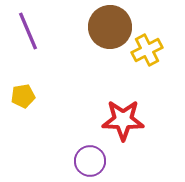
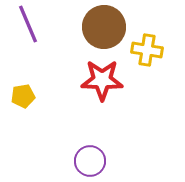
brown circle: moved 6 px left
purple line: moved 7 px up
yellow cross: rotated 36 degrees clockwise
red star: moved 21 px left, 40 px up
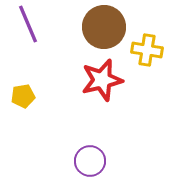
red star: rotated 15 degrees counterclockwise
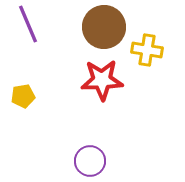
red star: rotated 12 degrees clockwise
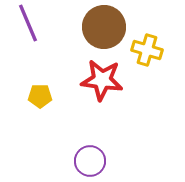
purple line: moved 1 px up
yellow cross: rotated 8 degrees clockwise
red star: rotated 9 degrees clockwise
yellow pentagon: moved 17 px right; rotated 10 degrees clockwise
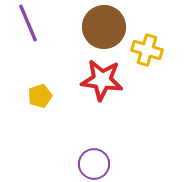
yellow pentagon: rotated 20 degrees counterclockwise
purple circle: moved 4 px right, 3 px down
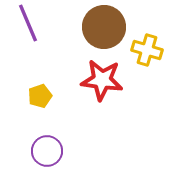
purple circle: moved 47 px left, 13 px up
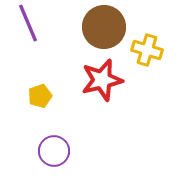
red star: rotated 21 degrees counterclockwise
purple circle: moved 7 px right
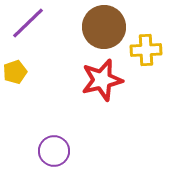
purple line: rotated 69 degrees clockwise
yellow cross: moved 1 px left; rotated 20 degrees counterclockwise
yellow pentagon: moved 25 px left, 24 px up
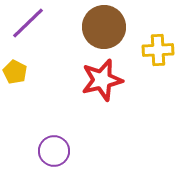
yellow cross: moved 12 px right
yellow pentagon: rotated 25 degrees counterclockwise
